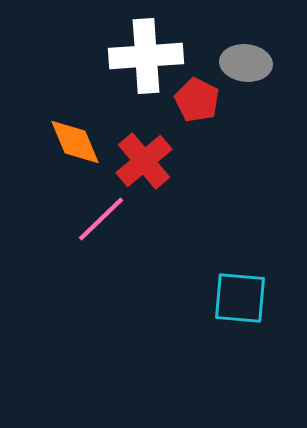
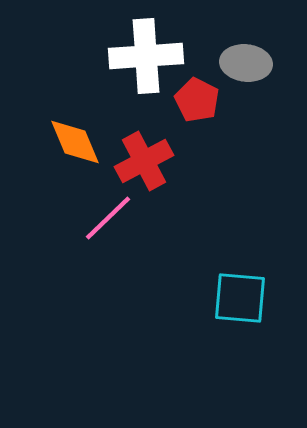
red cross: rotated 12 degrees clockwise
pink line: moved 7 px right, 1 px up
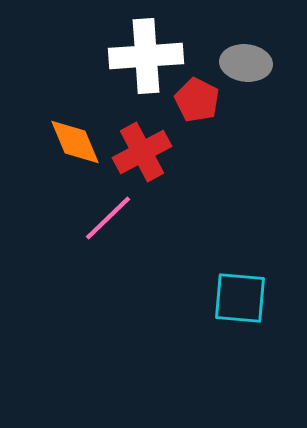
red cross: moved 2 px left, 9 px up
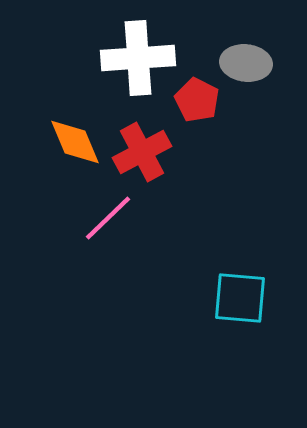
white cross: moved 8 px left, 2 px down
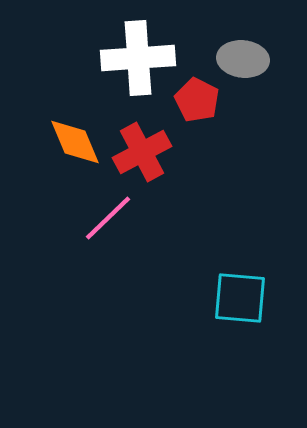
gray ellipse: moved 3 px left, 4 px up
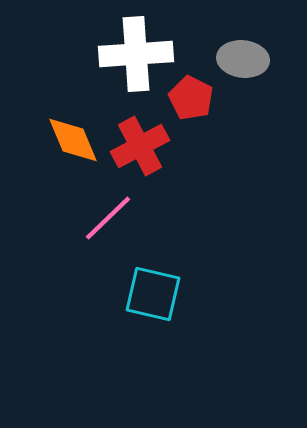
white cross: moved 2 px left, 4 px up
red pentagon: moved 6 px left, 2 px up
orange diamond: moved 2 px left, 2 px up
red cross: moved 2 px left, 6 px up
cyan square: moved 87 px left, 4 px up; rotated 8 degrees clockwise
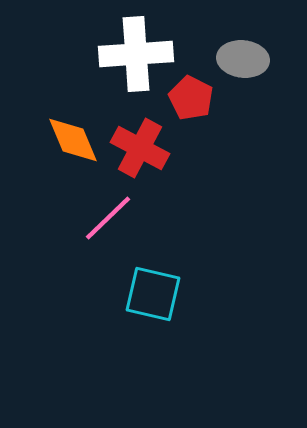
red cross: moved 2 px down; rotated 34 degrees counterclockwise
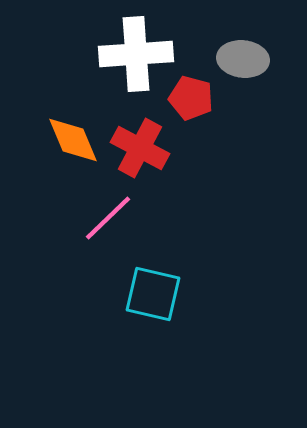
red pentagon: rotated 12 degrees counterclockwise
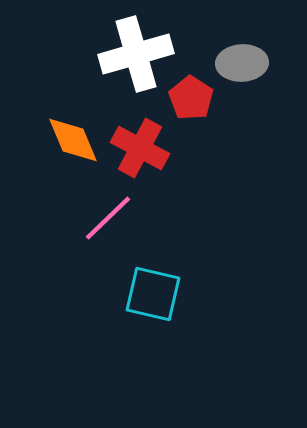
white cross: rotated 12 degrees counterclockwise
gray ellipse: moved 1 px left, 4 px down; rotated 9 degrees counterclockwise
red pentagon: rotated 18 degrees clockwise
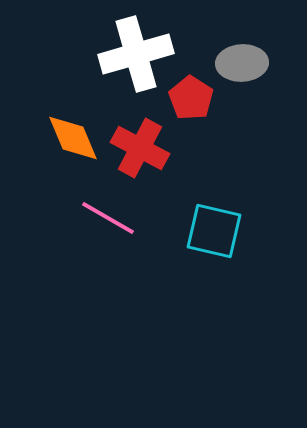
orange diamond: moved 2 px up
pink line: rotated 74 degrees clockwise
cyan square: moved 61 px right, 63 px up
